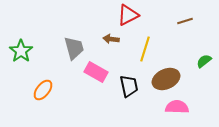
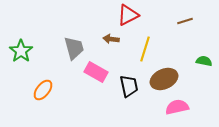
green semicircle: rotated 49 degrees clockwise
brown ellipse: moved 2 px left
pink semicircle: rotated 15 degrees counterclockwise
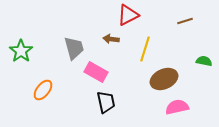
black trapezoid: moved 23 px left, 16 px down
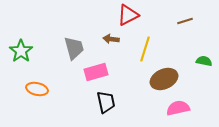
pink rectangle: rotated 45 degrees counterclockwise
orange ellipse: moved 6 px left, 1 px up; rotated 65 degrees clockwise
pink semicircle: moved 1 px right, 1 px down
